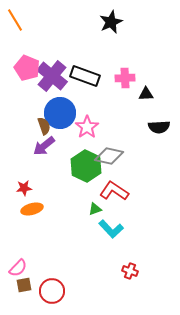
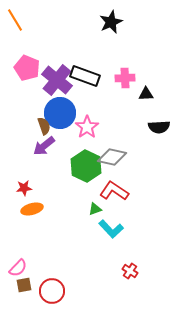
purple cross: moved 5 px right, 4 px down
gray diamond: moved 3 px right, 1 px down
red cross: rotated 14 degrees clockwise
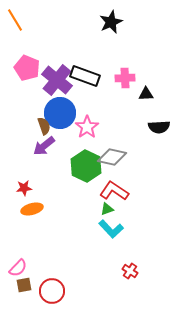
green triangle: moved 12 px right
